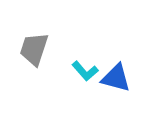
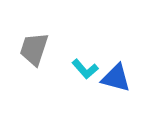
cyan L-shape: moved 2 px up
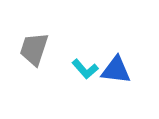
blue triangle: moved 8 px up; rotated 8 degrees counterclockwise
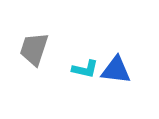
cyan L-shape: rotated 36 degrees counterclockwise
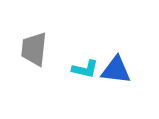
gray trapezoid: rotated 12 degrees counterclockwise
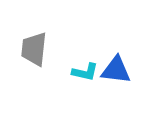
cyan L-shape: moved 3 px down
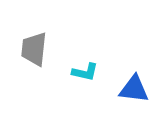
blue triangle: moved 18 px right, 19 px down
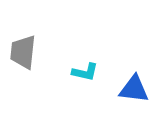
gray trapezoid: moved 11 px left, 3 px down
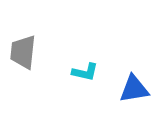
blue triangle: rotated 16 degrees counterclockwise
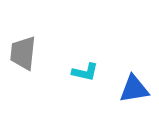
gray trapezoid: moved 1 px down
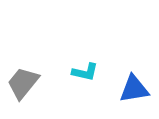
gray trapezoid: moved 30 px down; rotated 33 degrees clockwise
